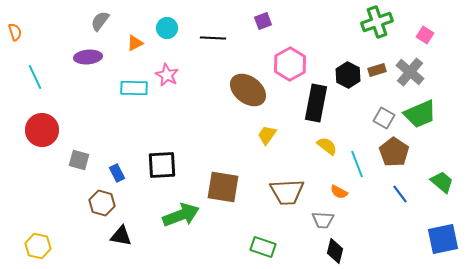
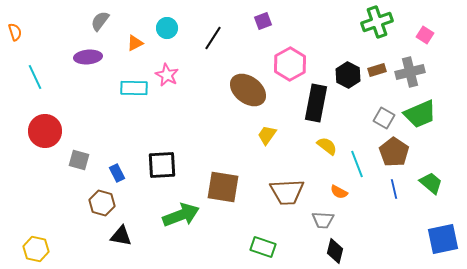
black line at (213, 38): rotated 60 degrees counterclockwise
gray cross at (410, 72): rotated 36 degrees clockwise
red circle at (42, 130): moved 3 px right, 1 px down
green trapezoid at (442, 182): moved 11 px left, 1 px down
blue line at (400, 194): moved 6 px left, 5 px up; rotated 24 degrees clockwise
yellow hexagon at (38, 246): moved 2 px left, 3 px down
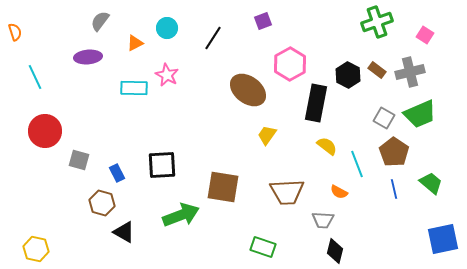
brown rectangle at (377, 70): rotated 54 degrees clockwise
black triangle at (121, 236): moved 3 px right, 4 px up; rotated 20 degrees clockwise
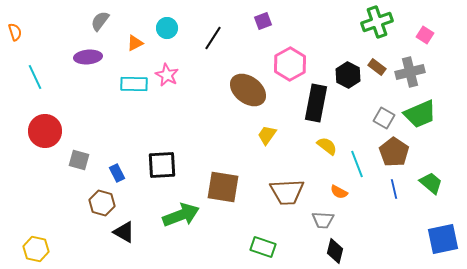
brown rectangle at (377, 70): moved 3 px up
cyan rectangle at (134, 88): moved 4 px up
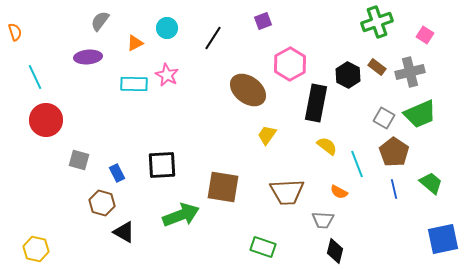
red circle at (45, 131): moved 1 px right, 11 px up
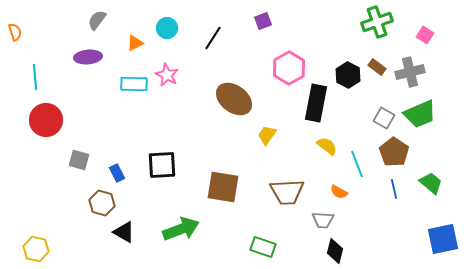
gray semicircle at (100, 21): moved 3 px left, 1 px up
pink hexagon at (290, 64): moved 1 px left, 4 px down
cyan line at (35, 77): rotated 20 degrees clockwise
brown ellipse at (248, 90): moved 14 px left, 9 px down
green arrow at (181, 215): moved 14 px down
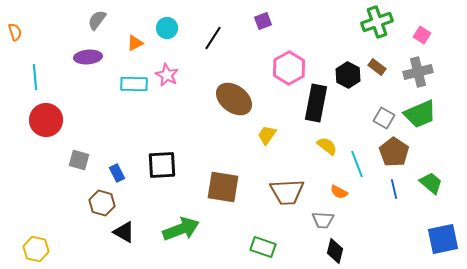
pink square at (425, 35): moved 3 px left
gray cross at (410, 72): moved 8 px right
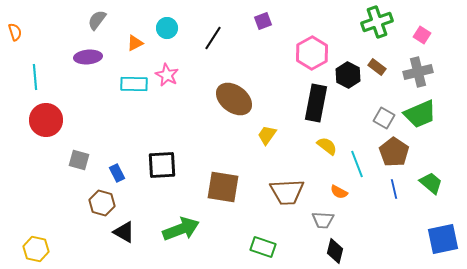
pink hexagon at (289, 68): moved 23 px right, 15 px up
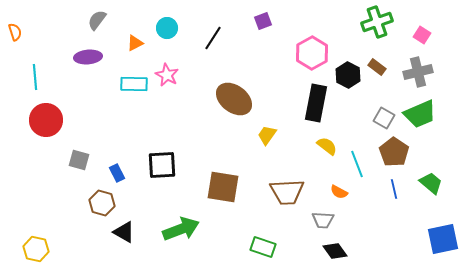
black diamond at (335, 251): rotated 50 degrees counterclockwise
